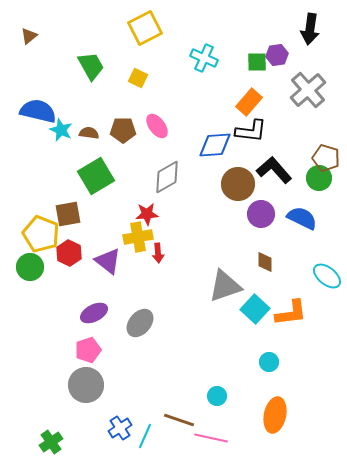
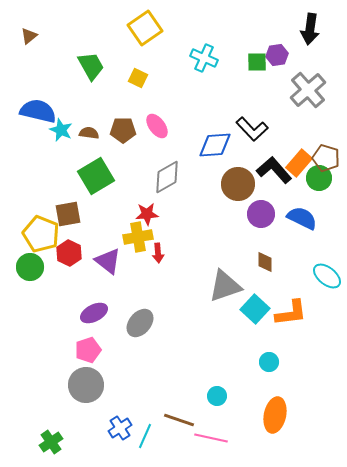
yellow square at (145, 28): rotated 8 degrees counterclockwise
orange rectangle at (249, 102): moved 50 px right, 61 px down
black L-shape at (251, 131): moved 1 px right, 2 px up; rotated 40 degrees clockwise
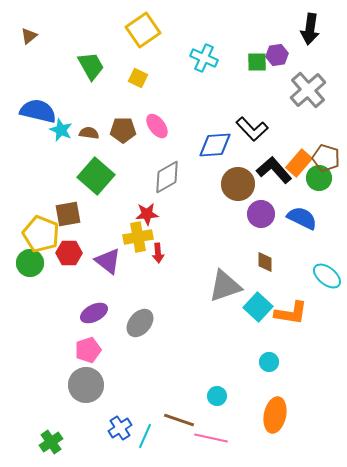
yellow square at (145, 28): moved 2 px left, 2 px down
green square at (96, 176): rotated 18 degrees counterclockwise
red hexagon at (69, 253): rotated 25 degrees counterclockwise
green circle at (30, 267): moved 4 px up
cyan square at (255, 309): moved 3 px right, 2 px up
orange L-shape at (291, 313): rotated 16 degrees clockwise
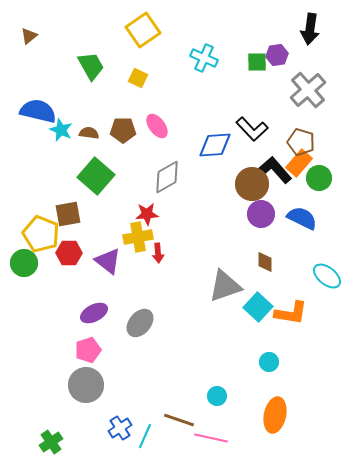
brown pentagon at (326, 158): moved 25 px left, 16 px up
brown circle at (238, 184): moved 14 px right
green circle at (30, 263): moved 6 px left
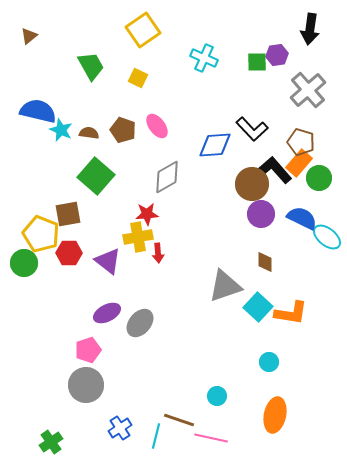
brown pentagon at (123, 130): rotated 20 degrees clockwise
cyan ellipse at (327, 276): moved 39 px up
purple ellipse at (94, 313): moved 13 px right
cyan line at (145, 436): moved 11 px right; rotated 10 degrees counterclockwise
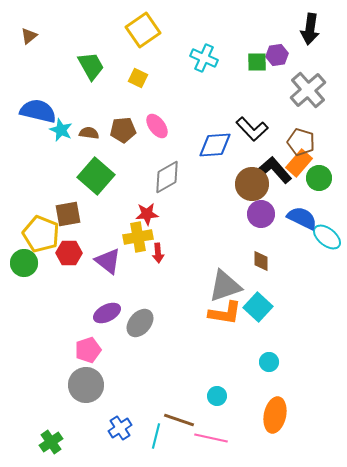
brown pentagon at (123, 130): rotated 25 degrees counterclockwise
brown diamond at (265, 262): moved 4 px left, 1 px up
orange L-shape at (291, 313): moved 66 px left
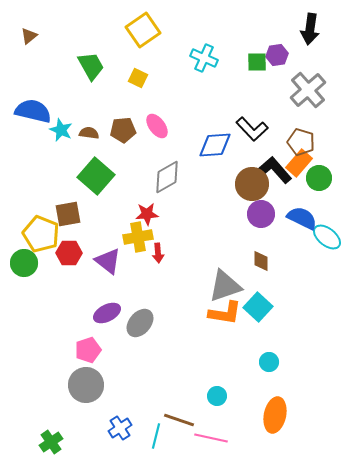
blue semicircle at (38, 111): moved 5 px left
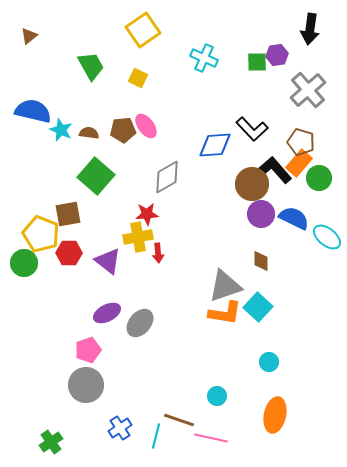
pink ellipse at (157, 126): moved 11 px left
blue semicircle at (302, 218): moved 8 px left
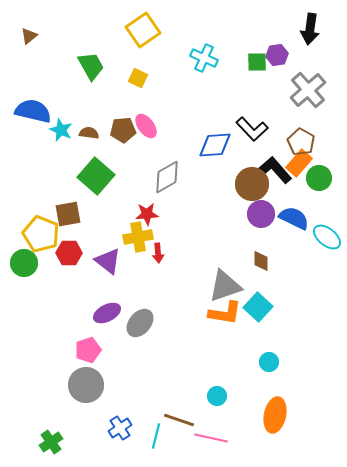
brown pentagon at (301, 142): rotated 12 degrees clockwise
